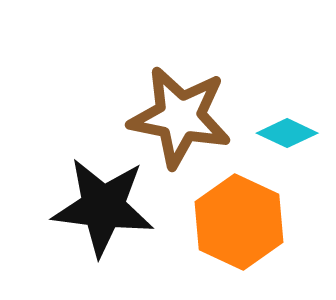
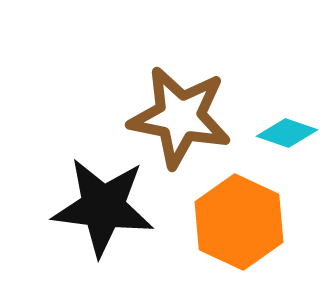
cyan diamond: rotated 6 degrees counterclockwise
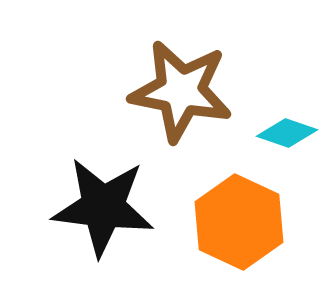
brown star: moved 1 px right, 26 px up
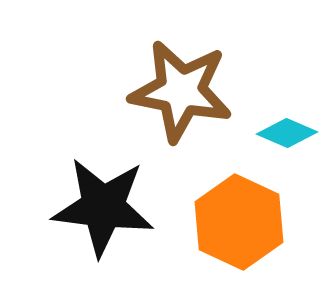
cyan diamond: rotated 4 degrees clockwise
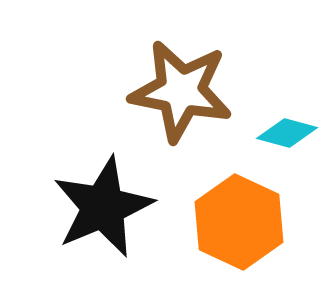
cyan diamond: rotated 8 degrees counterclockwise
black star: rotated 30 degrees counterclockwise
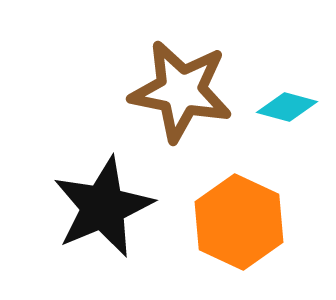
cyan diamond: moved 26 px up
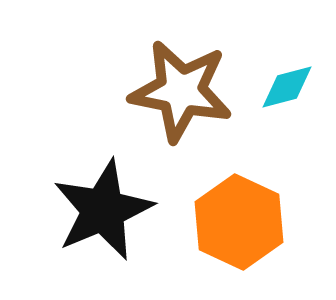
cyan diamond: moved 20 px up; rotated 30 degrees counterclockwise
black star: moved 3 px down
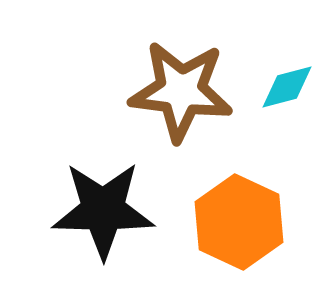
brown star: rotated 4 degrees counterclockwise
black star: rotated 24 degrees clockwise
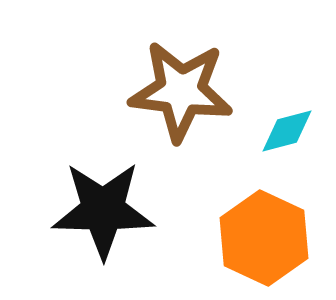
cyan diamond: moved 44 px down
orange hexagon: moved 25 px right, 16 px down
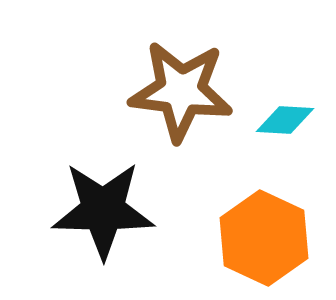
cyan diamond: moved 2 px left, 11 px up; rotated 18 degrees clockwise
